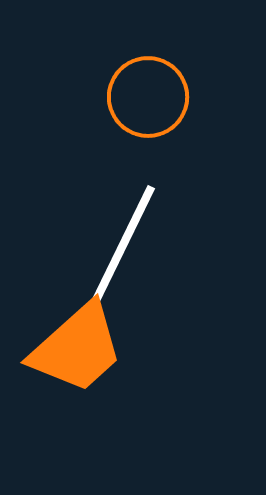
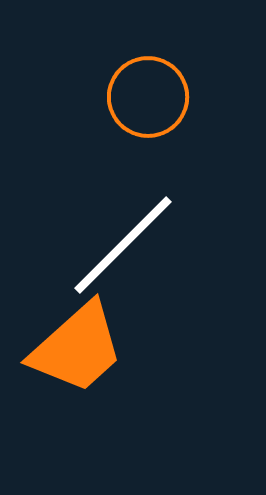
white line: rotated 19 degrees clockwise
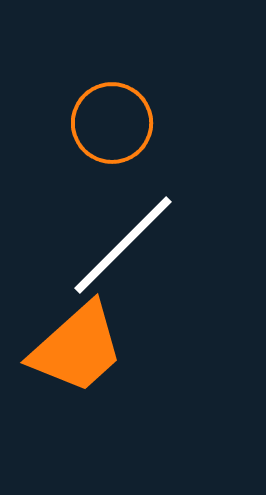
orange circle: moved 36 px left, 26 px down
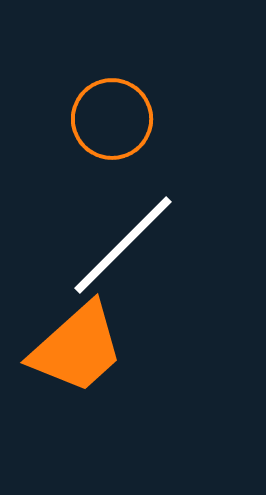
orange circle: moved 4 px up
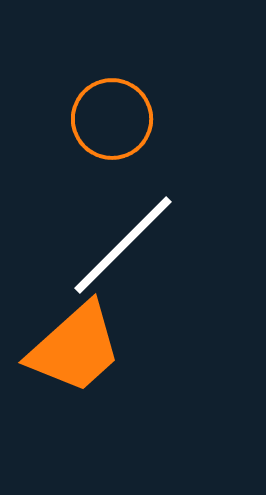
orange trapezoid: moved 2 px left
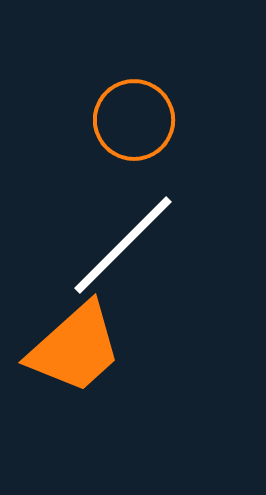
orange circle: moved 22 px right, 1 px down
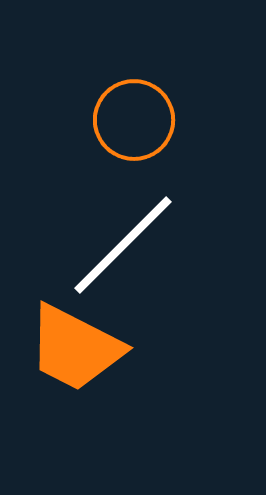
orange trapezoid: rotated 69 degrees clockwise
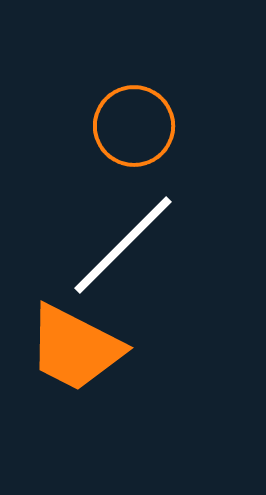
orange circle: moved 6 px down
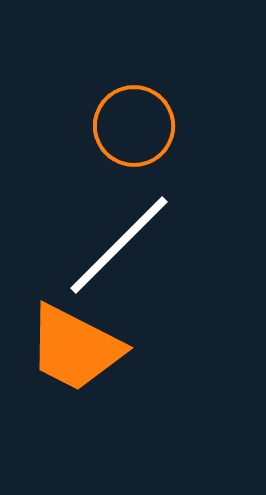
white line: moved 4 px left
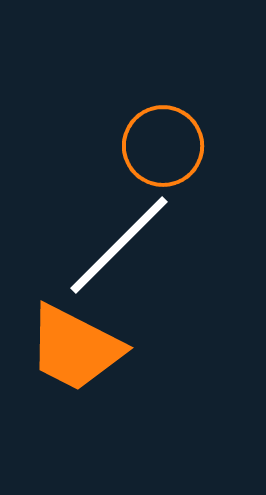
orange circle: moved 29 px right, 20 px down
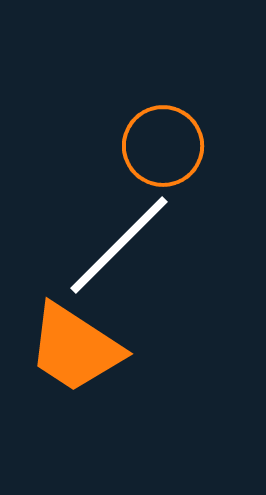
orange trapezoid: rotated 6 degrees clockwise
